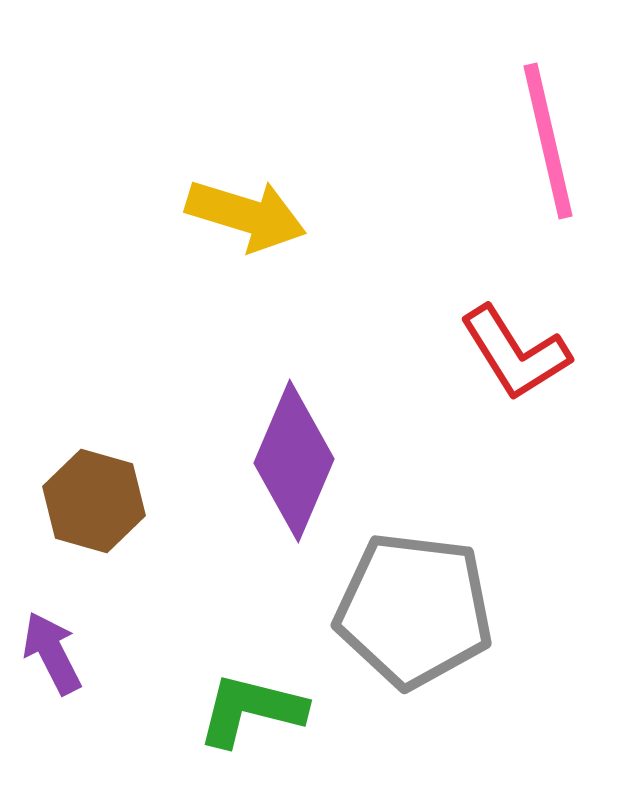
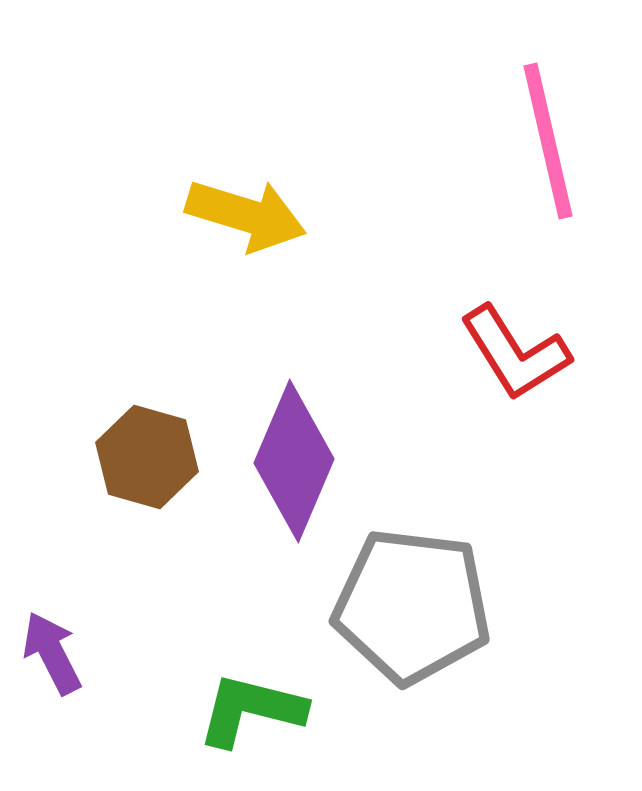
brown hexagon: moved 53 px right, 44 px up
gray pentagon: moved 2 px left, 4 px up
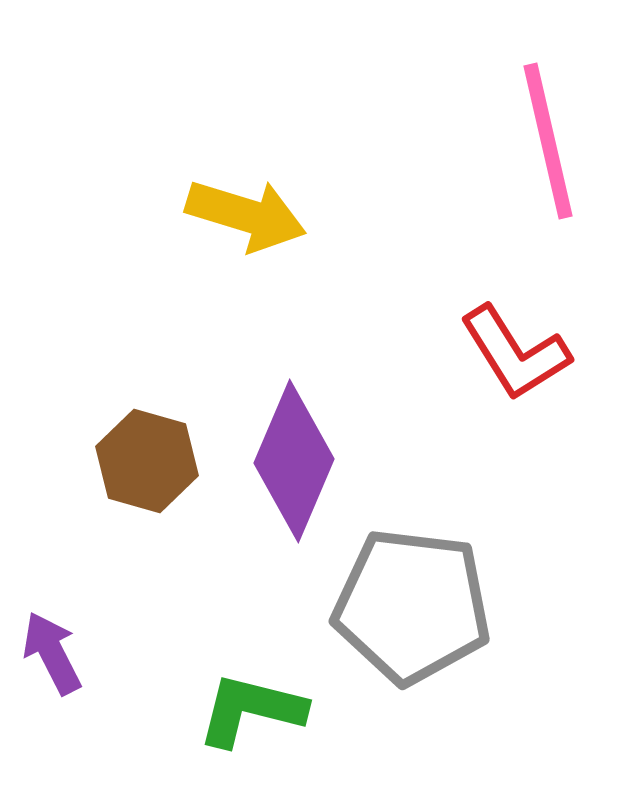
brown hexagon: moved 4 px down
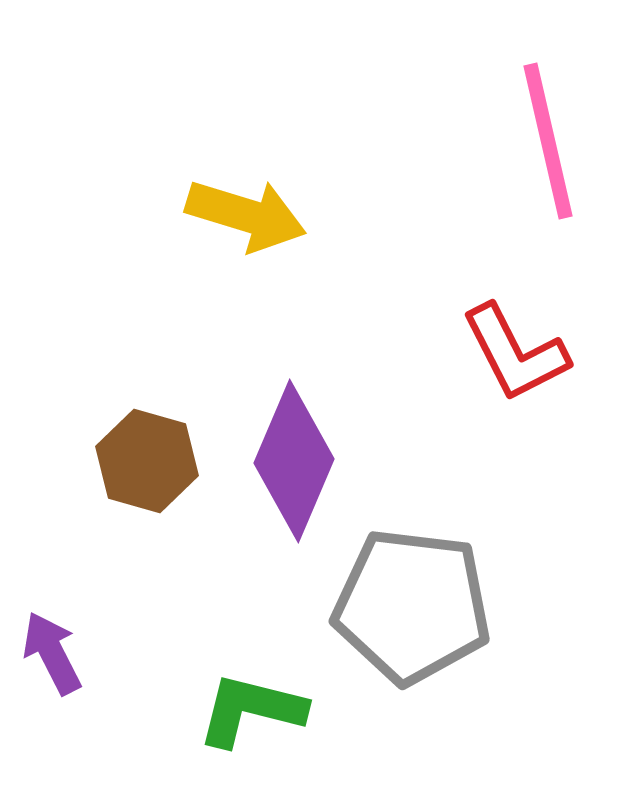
red L-shape: rotated 5 degrees clockwise
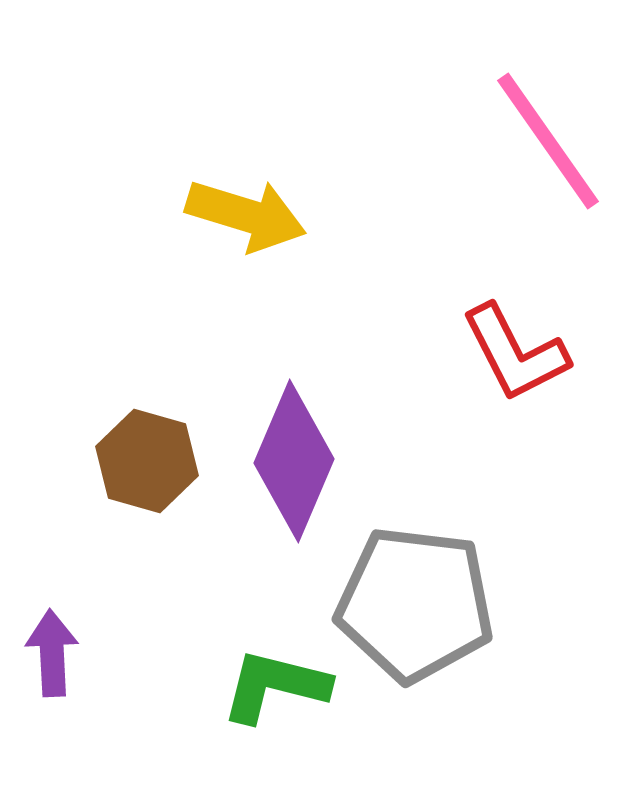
pink line: rotated 22 degrees counterclockwise
gray pentagon: moved 3 px right, 2 px up
purple arrow: rotated 24 degrees clockwise
green L-shape: moved 24 px right, 24 px up
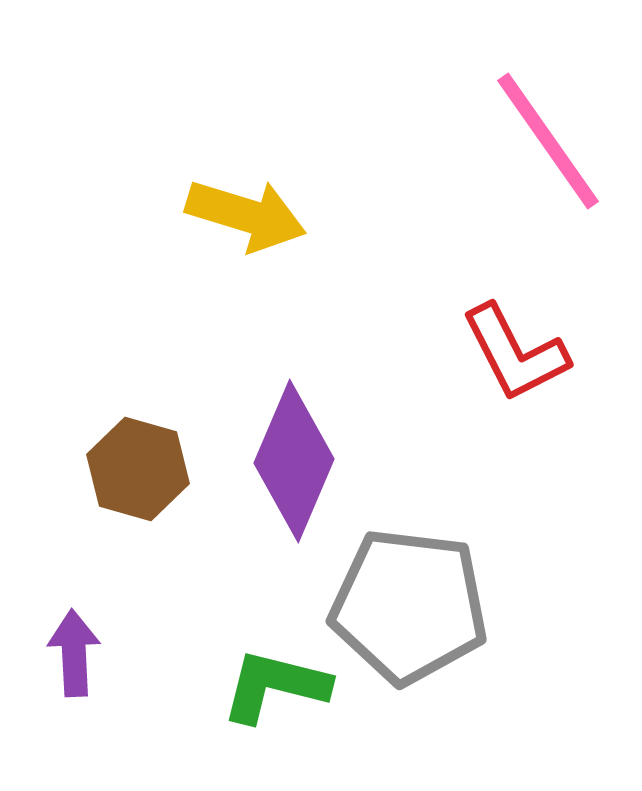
brown hexagon: moved 9 px left, 8 px down
gray pentagon: moved 6 px left, 2 px down
purple arrow: moved 22 px right
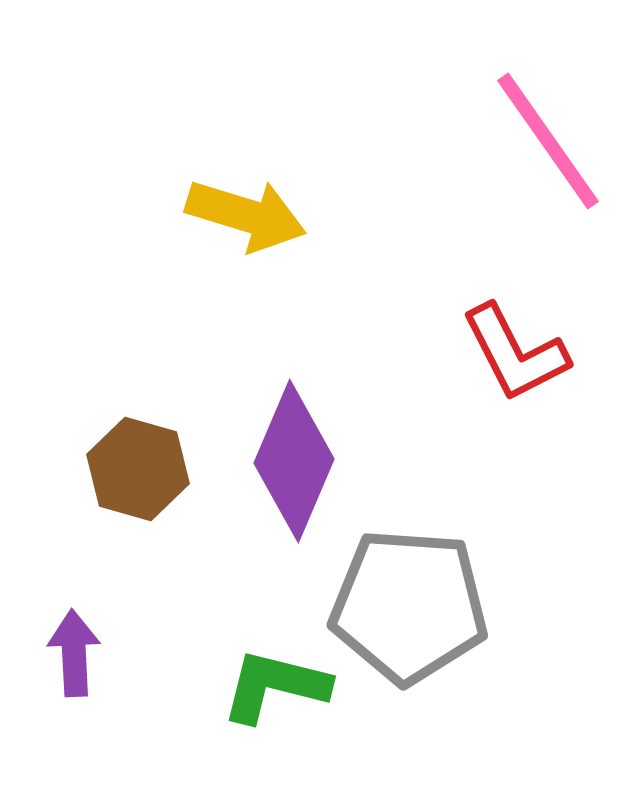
gray pentagon: rotated 3 degrees counterclockwise
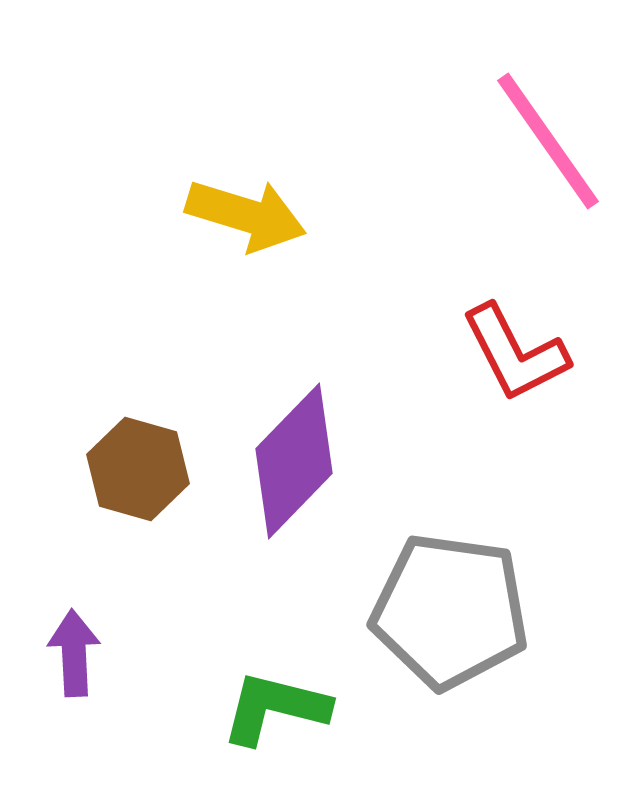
purple diamond: rotated 21 degrees clockwise
gray pentagon: moved 41 px right, 5 px down; rotated 4 degrees clockwise
green L-shape: moved 22 px down
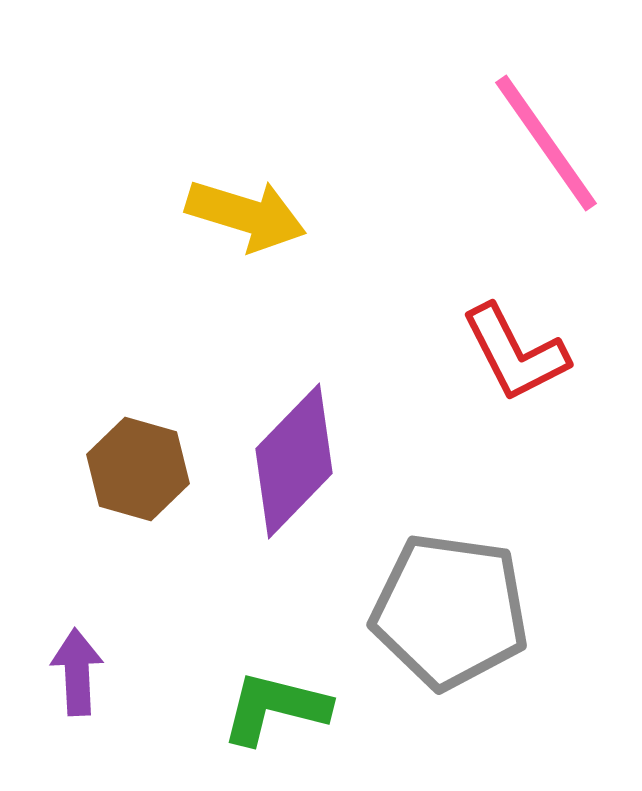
pink line: moved 2 px left, 2 px down
purple arrow: moved 3 px right, 19 px down
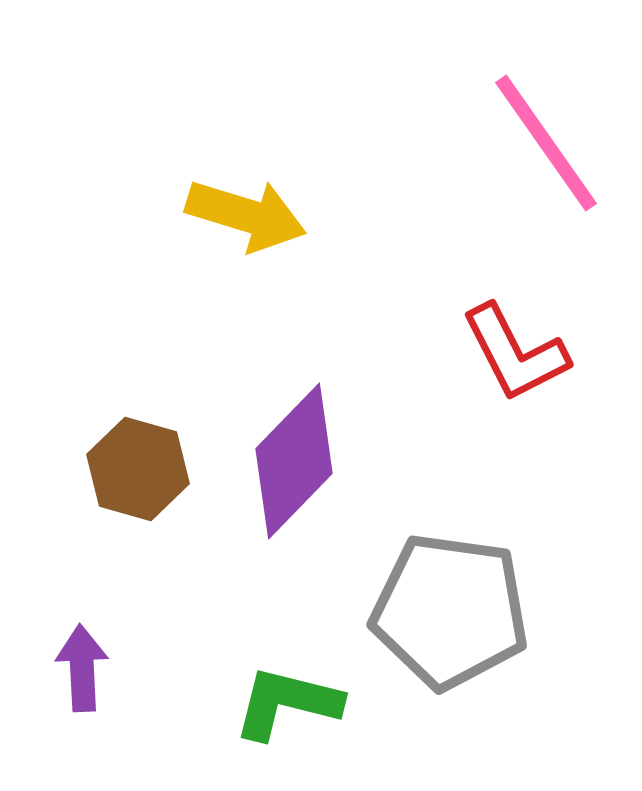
purple arrow: moved 5 px right, 4 px up
green L-shape: moved 12 px right, 5 px up
